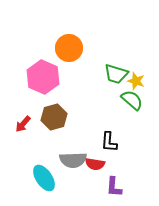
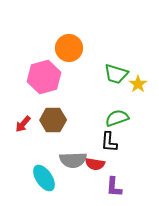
pink hexagon: moved 1 px right; rotated 20 degrees clockwise
yellow star: moved 2 px right, 3 px down; rotated 18 degrees clockwise
green semicircle: moved 15 px left, 18 px down; rotated 60 degrees counterclockwise
brown hexagon: moved 1 px left, 3 px down; rotated 15 degrees clockwise
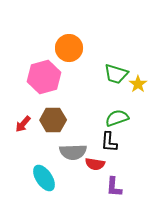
gray semicircle: moved 8 px up
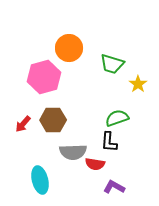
green trapezoid: moved 4 px left, 10 px up
cyan ellipse: moved 4 px left, 2 px down; rotated 20 degrees clockwise
purple L-shape: rotated 115 degrees clockwise
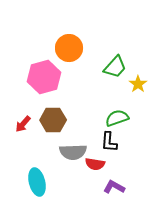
green trapezoid: moved 3 px right, 3 px down; rotated 65 degrees counterclockwise
cyan ellipse: moved 3 px left, 2 px down
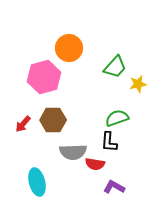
yellow star: rotated 24 degrees clockwise
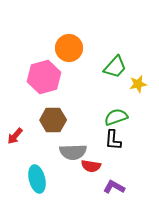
green semicircle: moved 1 px left, 1 px up
red arrow: moved 8 px left, 12 px down
black L-shape: moved 4 px right, 2 px up
red semicircle: moved 4 px left, 2 px down
cyan ellipse: moved 3 px up
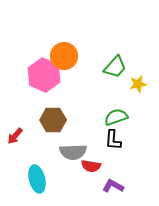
orange circle: moved 5 px left, 8 px down
pink hexagon: moved 2 px up; rotated 20 degrees counterclockwise
purple L-shape: moved 1 px left, 1 px up
